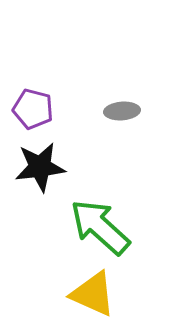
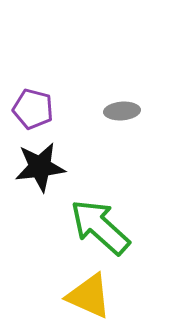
yellow triangle: moved 4 px left, 2 px down
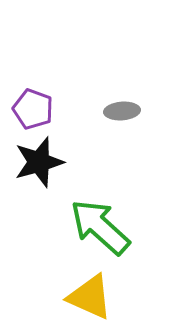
purple pentagon: rotated 6 degrees clockwise
black star: moved 1 px left, 5 px up; rotated 9 degrees counterclockwise
yellow triangle: moved 1 px right, 1 px down
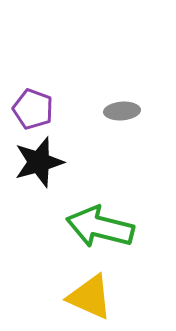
green arrow: rotated 28 degrees counterclockwise
